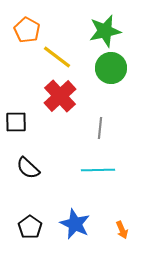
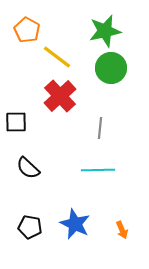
black pentagon: rotated 25 degrees counterclockwise
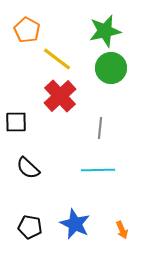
yellow line: moved 2 px down
